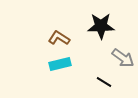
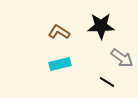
brown L-shape: moved 6 px up
gray arrow: moved 1 px left
black line: moved 3 px right
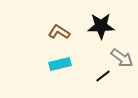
black line: moved 4 px left, 6 px up; rotated 70 degrees counterclockwise
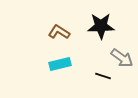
black line: rotated 56 degrees clockwise
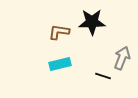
black star: moved 9 px left, 4 px up
brown L-shape: rotated 25 degrees counterclockwise
gray arrow: rotated 105 degrees counterclockwise
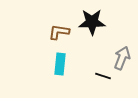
cyan rectangle: rotated 70 degrees counterclockwise
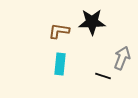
brown L-shape: moved 1 px up
